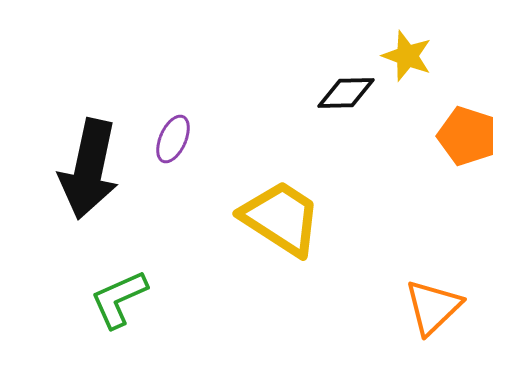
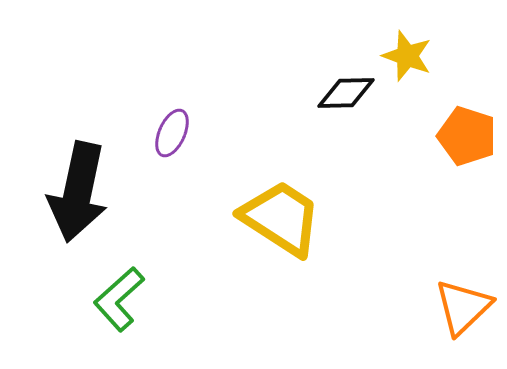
purple ellipse: moved 1 px left, 6 px up
black arrow: moved 11 px left, 23 px down
green L-shape: rotated 18 degrees counterclockwise
orange triangle: moved 30 px right
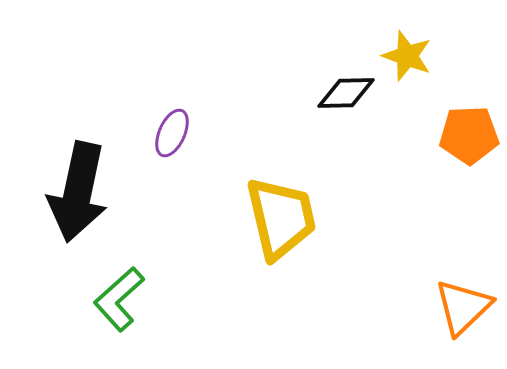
orange pentagon: moved 2 px right, 1 px up; rotated 20 degrees counterclockwise
yellow trapezoid: rotated 44 degrees clockwise
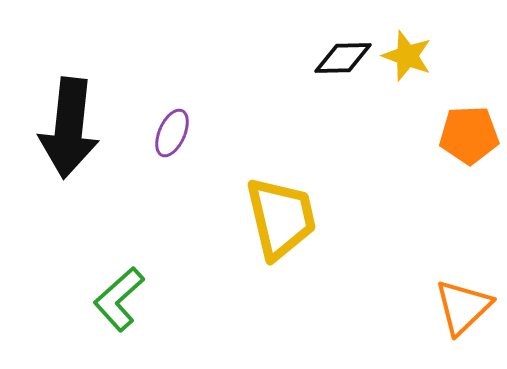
black diamond: moved 3 px left, 35 px up
black arrow: moved 9 px left, 64 px up; rotated 6 degrees counterclockwise
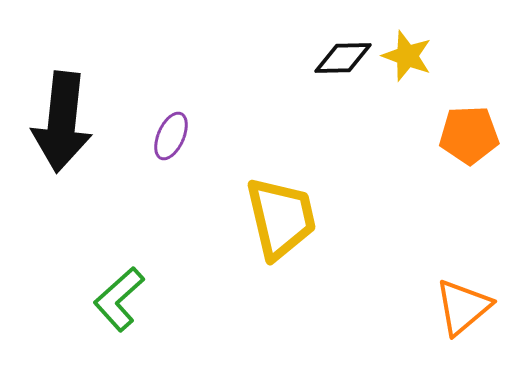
black arrow: moved 7 px left, 6 px up
purple ellipse: moved 1 px left, 3 px down
orange triangle: rotated 4 degrees clockwise
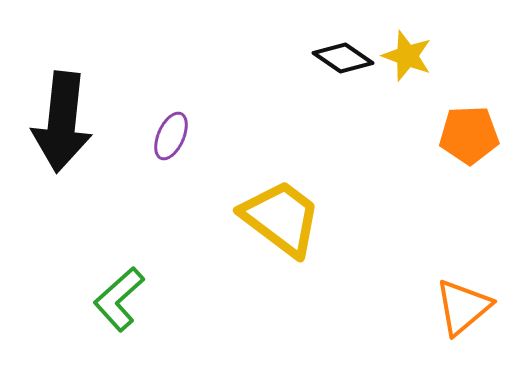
black diamond: rotated 36 degrees clockwise
yellow trapezoid: rotated 40 degrees counterclockwise
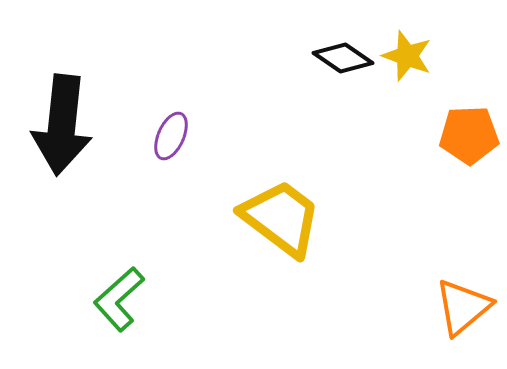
black arrow: moved 3 px down
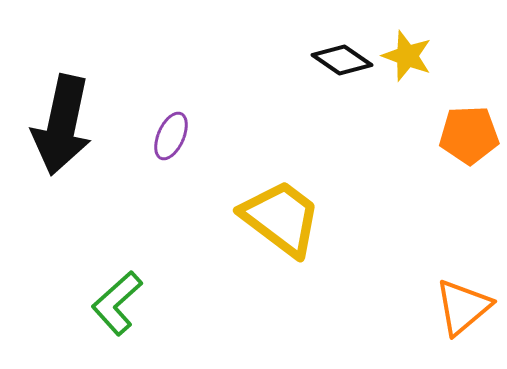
black diamond: moved 1 px left, 2 px down
black arrow: rotated 6 degrees clockwise
green L-shape: moved 2 px left, 4 px down
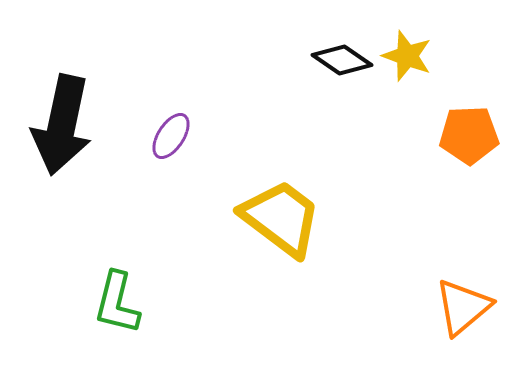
purple ellipse: rotated 9 degrees clockwise
green L-shape: rotated 34 degrees counterclockwise
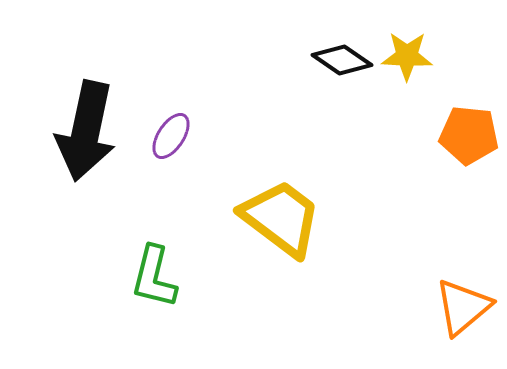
yellow star: rotated 18 degrees counterclockwise
black arrow: moved 24 px right, 6 px down
orange pentagon: rotated 8 degrees clockwise
green L-shape: moved 37 px right, 26 px up
